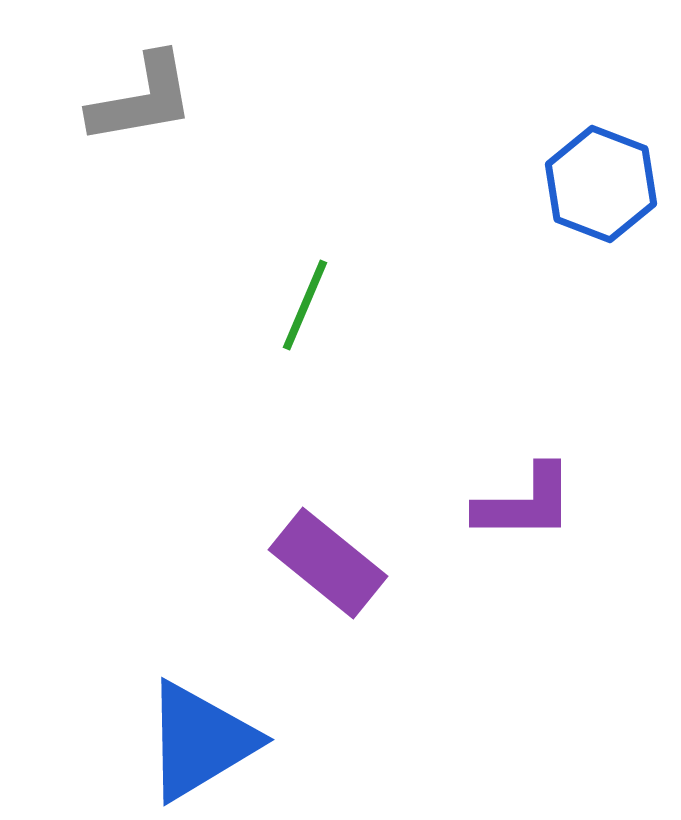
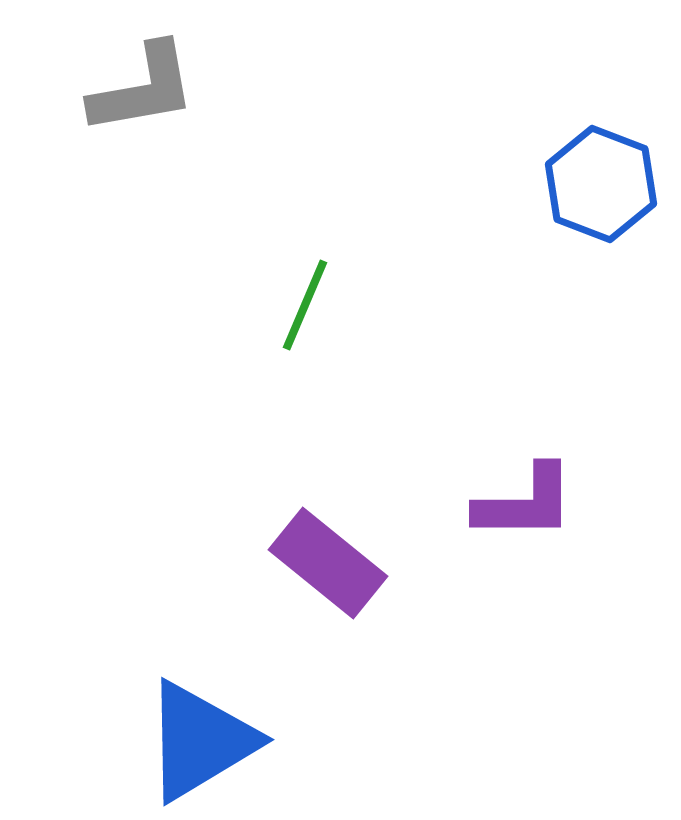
gray L-shape: moved 1 px right, 10 px up
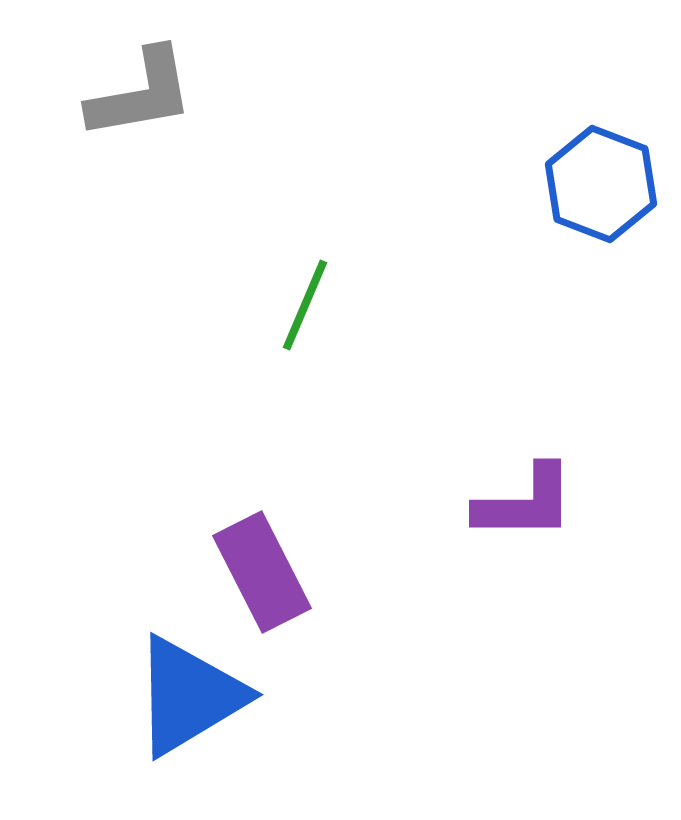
gray L-shape: moved 2 px left, 5 px down
purple rectangle: moved 66 px left, 9 px down; rotated 24 degrees clockwise
blue triangle: moved 11 px left, 45 px up
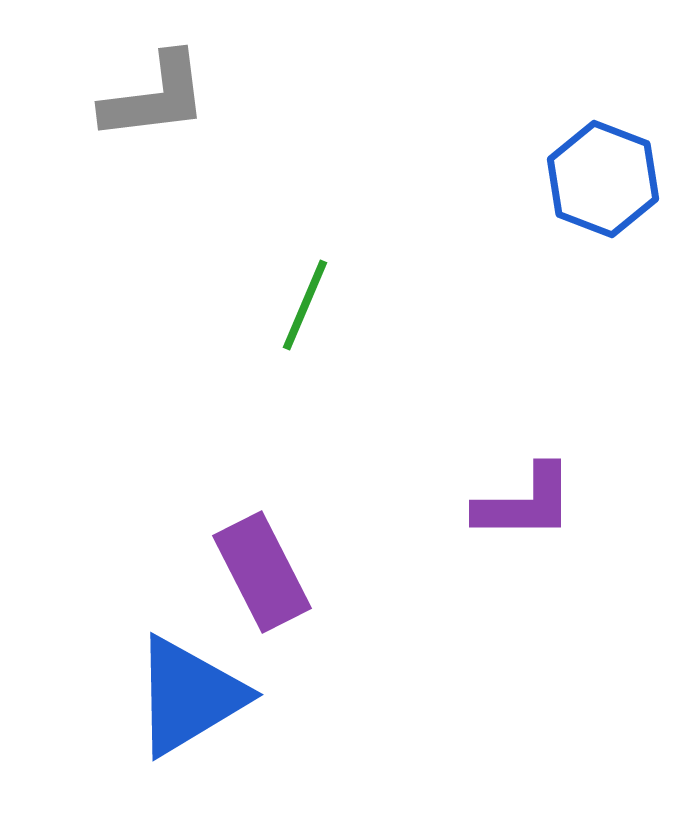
gray L-shape: moved 14 px right, 3 px down; rotated 3 degrees clockwise
blue hexagon: moved 2 px right, 5 px up
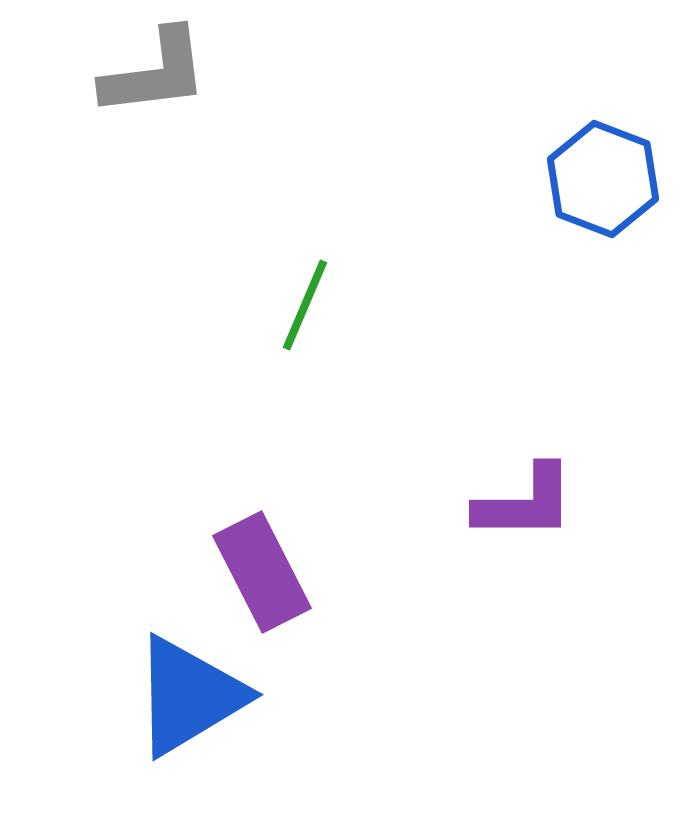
gray L-shape: moved 24 px up
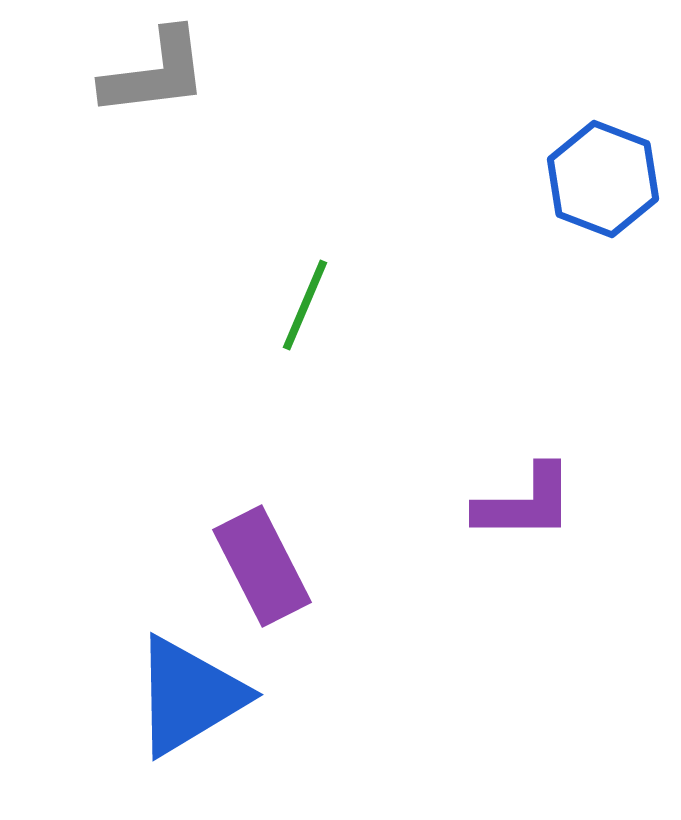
purple rectangle: moved 6 px up
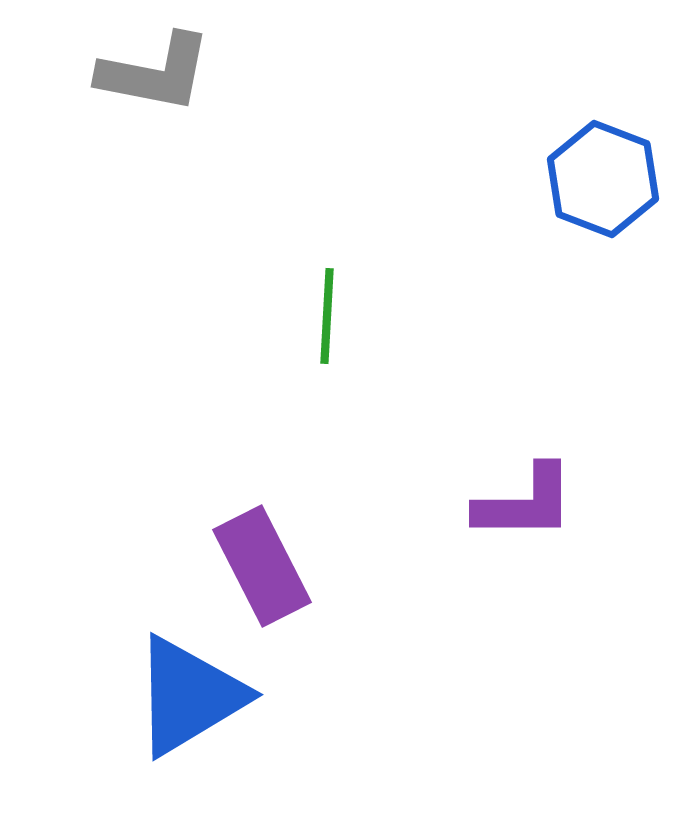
gray L-shape: rotated 18 degrees clockwise
green line: moved 22 px right, 11 px down; rotated 20 degrees counterclockwise
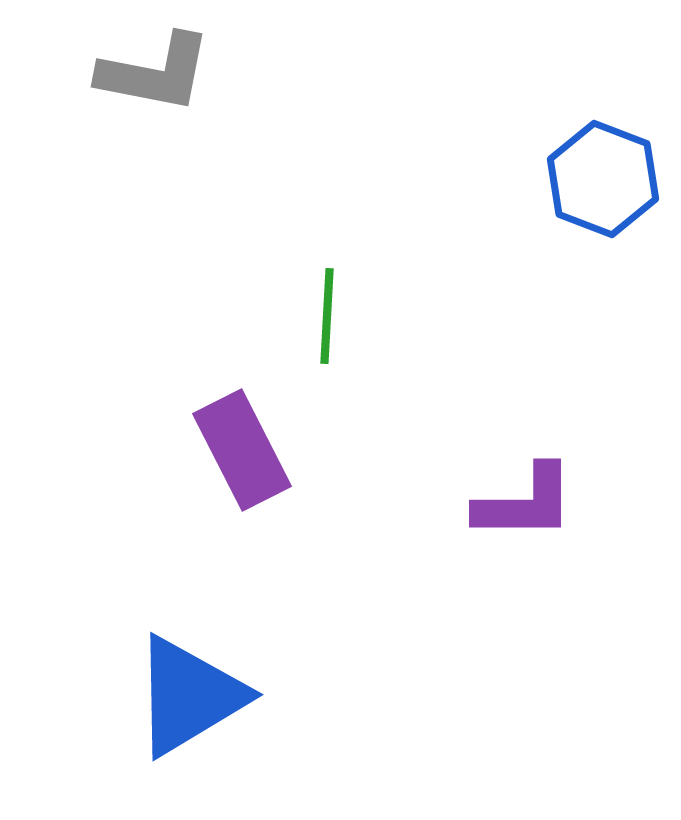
purple rectangle: moved 20 px left, 116 px up
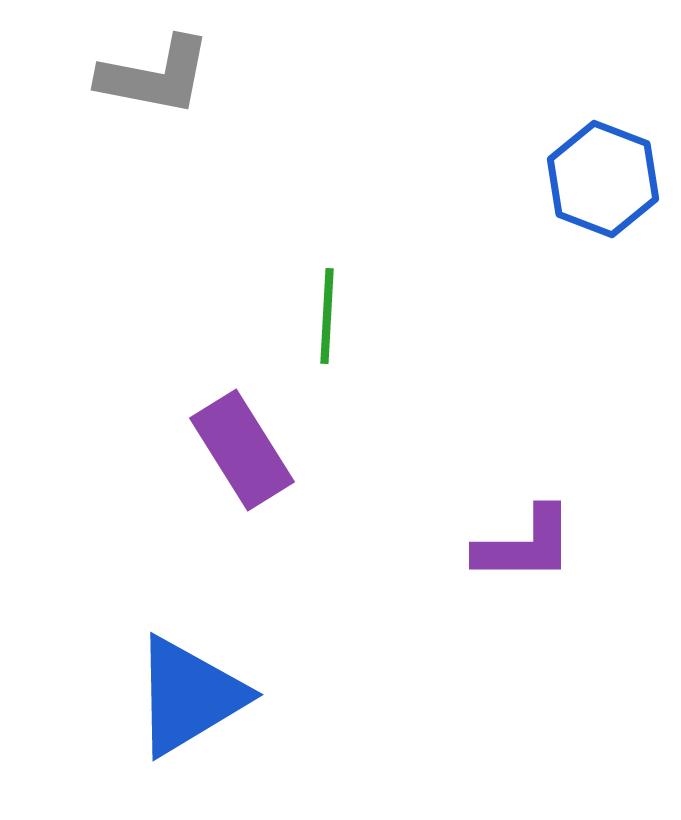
gray L-shape: moved 3 px down
purple rectangle: rotated 5 degrees counterclockwise
purple L-shape: moved 42 px down
